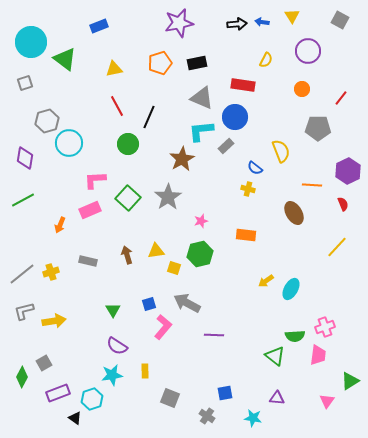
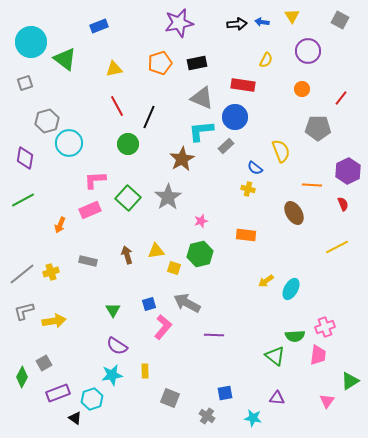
yellow line at (337, 247): rotated 20 degrees clockwise
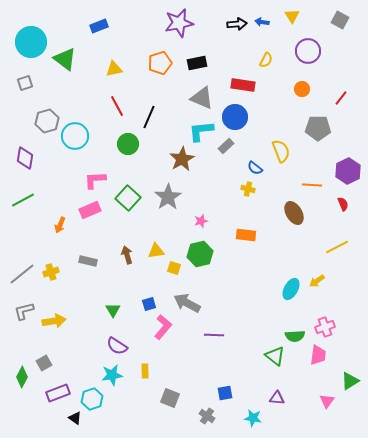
cyan circle at (69, 143): moved 6 px right, 7 px up
yellow arrow at (266, 281): moved 51 px right
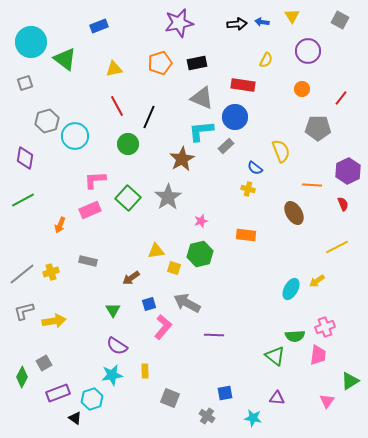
brown arrow at (127, 255): moved 4 px right, 23 px down; rotated 108 degrees counterclockwise
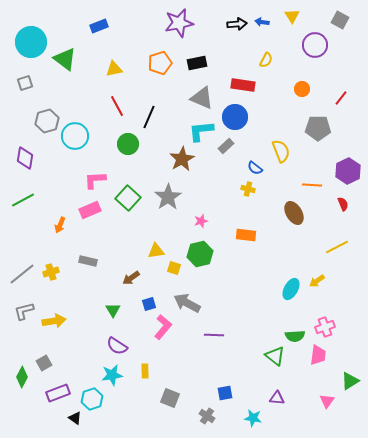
purple circle at (308, 51): moved 7 px right, 6 px up
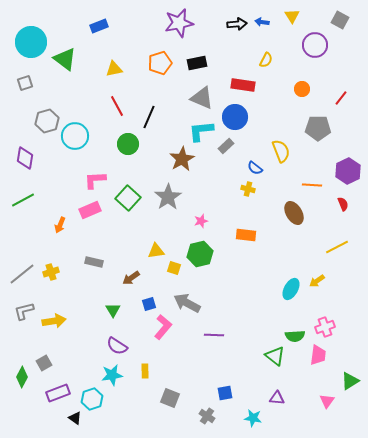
gray rectangle at (88, 261): moved 6 px right, 1 px down
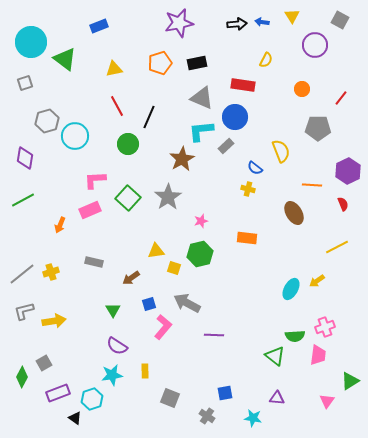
orange rectangle at (246, 235): moved 1 px right, 3 px down
